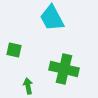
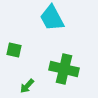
green arrow: moved 1 px left; rotated 126 degrees counterclockwise
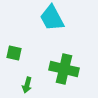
green square: moved 3 px down
green arrow: moved 1 px up; rotated 28 degrees counterclockwise
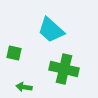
cyan trapezoid: moved 1 px left, 12 px down; rotated 20 degrees counterclockwise
green arrow: moved 3 px left, 2 px down; rotated 84 degrees clockwise
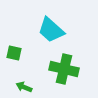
green arrow: rotated 14 degrees clockwise
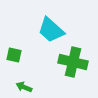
green square: moved 2 px down
green cross: moved 9 px right, 7 px up
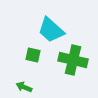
green square: moved 19 px right
green cross: moved 2 px up
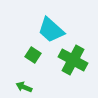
green square: rotated 21 degrees clockwise
green cross: rotated 16 degrees clockwise
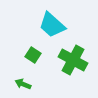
cyan trapezoid: moved 1 px right, 5 px up
green arrow: moved 1 px left, 3 px up
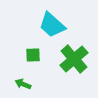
green square: rotated 35 degrees counterclockwise
green cross: moved 1 px right, 1 px up; rotated 20 degrees clockwise
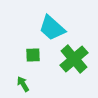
cyan trapezoid: moved 3 px down
green arrow: rotated 35 degrees clockwise
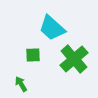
green arrow: moved 2 px left
